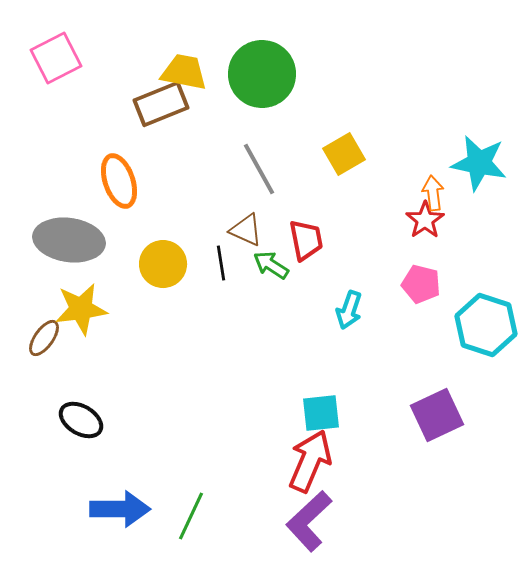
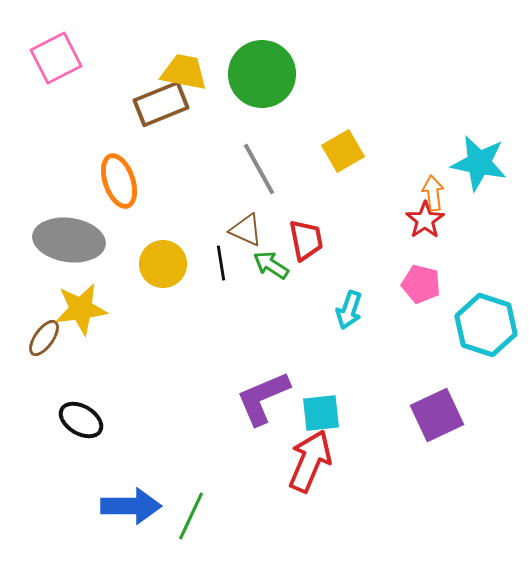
yellow square: moved 1 px left, 3 px up
blue arrow: moved 11 px right, 3 px up
purple L-shape: moved 46 px left, 123 px up; rotated 20 degrees clockwise
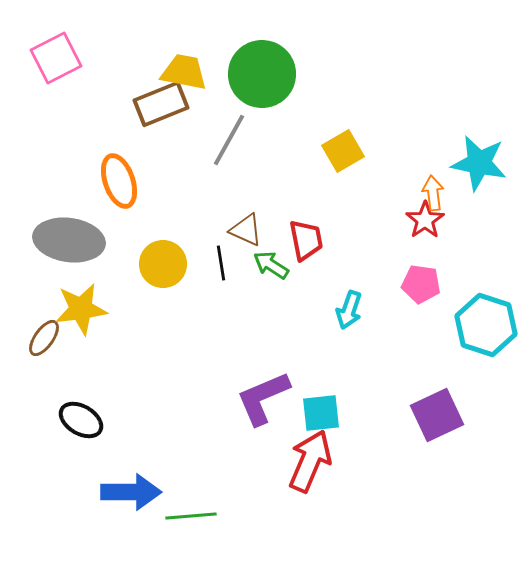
gray line: moved 30 px left, 29 px up; rotated 58 degrees clockwise
pink pentagon: rotated 6 degrees counterclockwise
blue arrow: moved 14 px up
green line: rotated 60 degrees clockwise
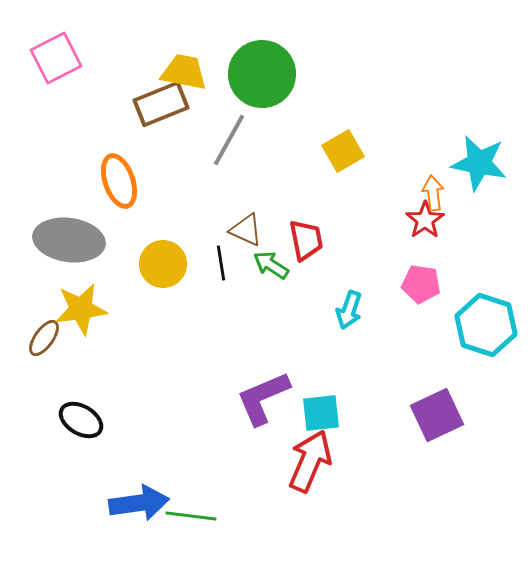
blue arrow: moved 8 px right, 11 px down; rotated 8 degrees counterclockwise
green line: rotated 12 degrees clockwise
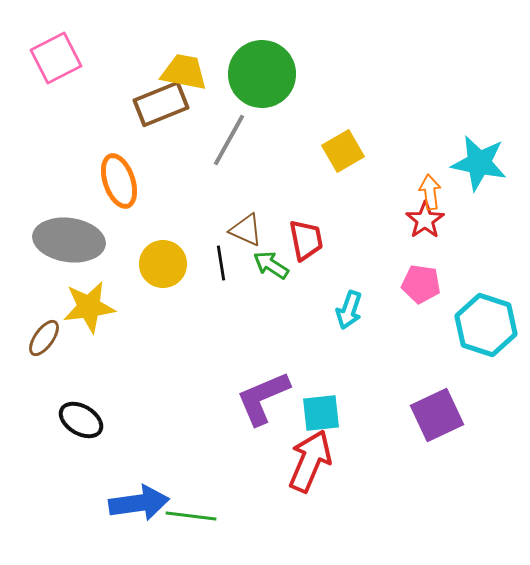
orange arrow: moved 3 px left, 1 px up
yellow star: moved 8 px right, 2 px up
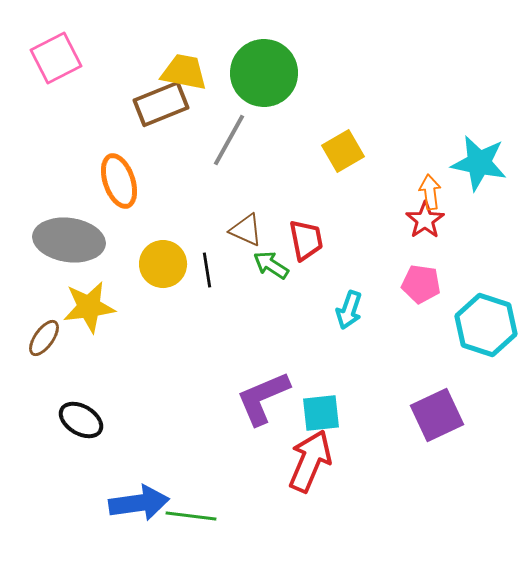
green circle: moved 2 px right, 1 px up
black line: moved 14 px left, 7 px down
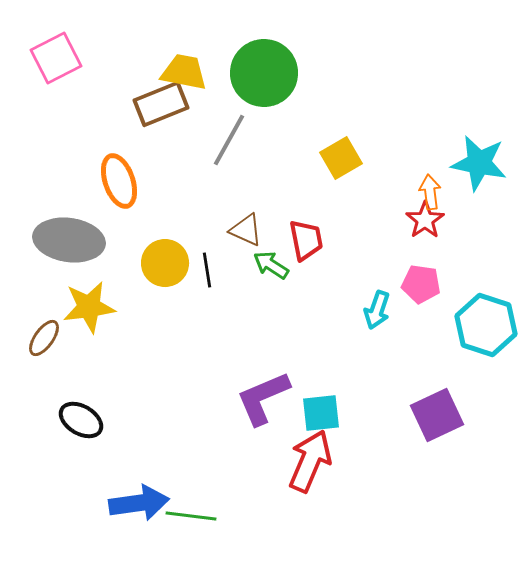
yellow square: moved 2 px left, 7 px down
yellow circle: moved 2 px right, 1 px up
cyan arrow: moved 28 px right
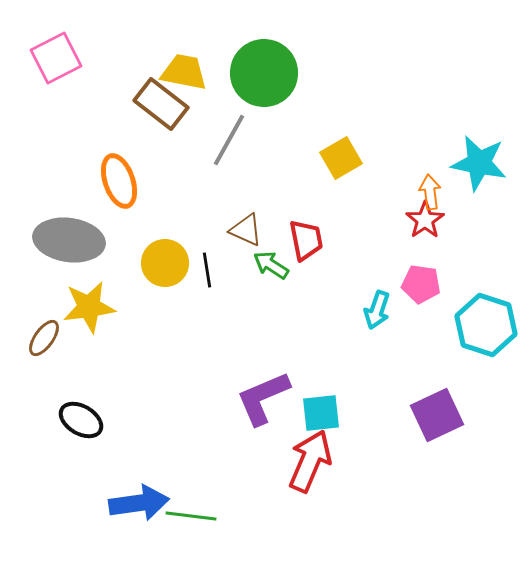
brown rectangle: rotated 60 degrees clockwise
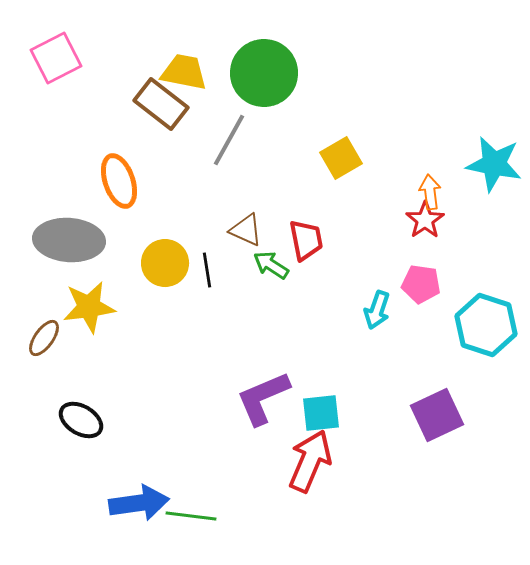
cyan star: moved 15 px right, 1 px down
gray ellipse: rotated 4 degrees counterclockwise
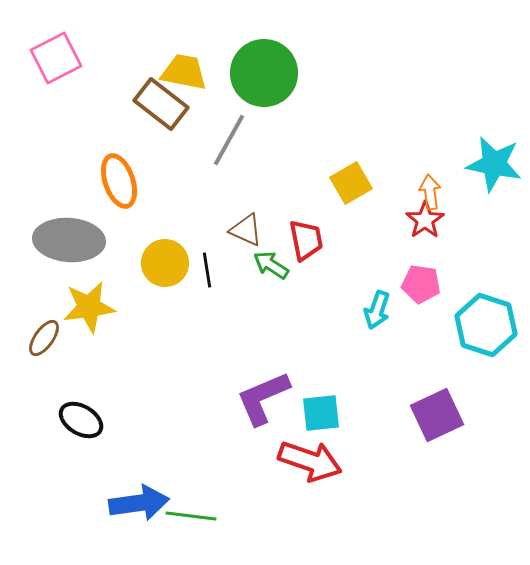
yellow square: moved 10 px right, 25 px down
red arrow: rotated 86 degrees clockwise
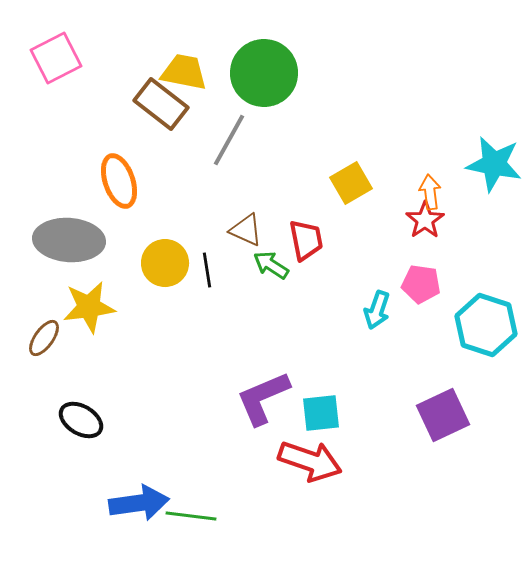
purple square: moved 6 px right
